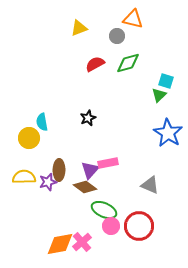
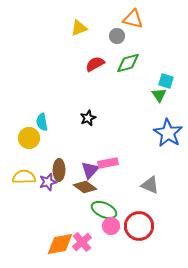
green triangle: rotated 21 degrees counterclockwise
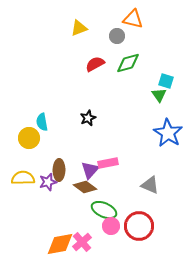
yellow semicircle: moved 1 px left, 1 px down
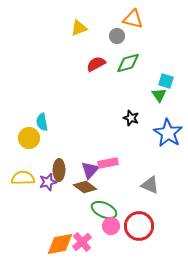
red semicircle: moved 1 px right
black star: moved 43 px right; rotated 28 degrees counterclockwise
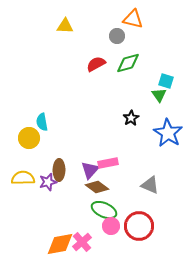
yellow triangle: moved 14 px left, 2 px up; rotated 24 degrees clockwise
black star: rotated 21 degrees clockwise
brown diamond: moved 12 px right
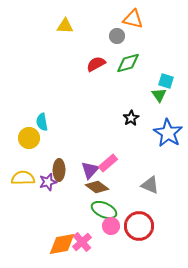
pink rectangle: rotated 30 degrees counterclockwise
orange diamond: moved 2 px right
